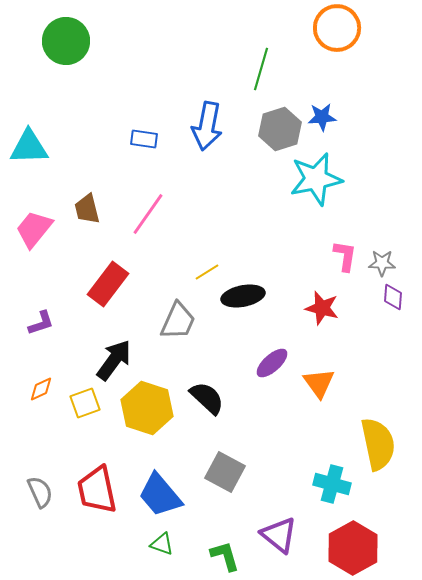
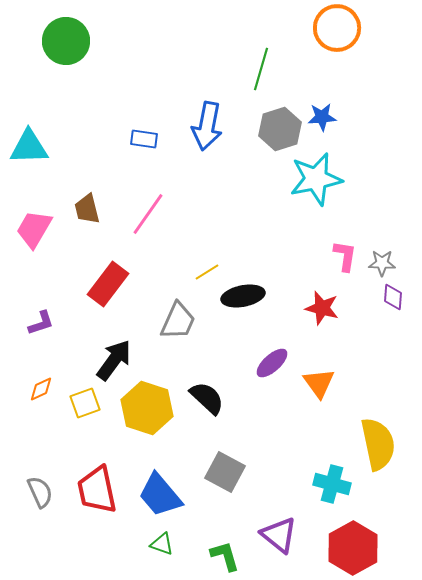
pink trapezoid: rotated 9 degrees counterclockwise
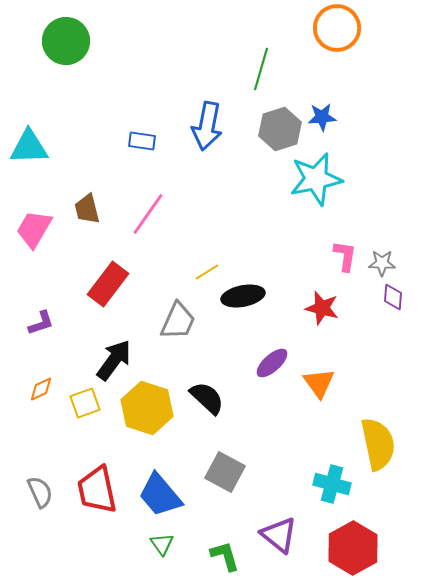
blue rectangle: moved 2 px left, 2 px down
green triangle: rotated 35 degrees clockwise
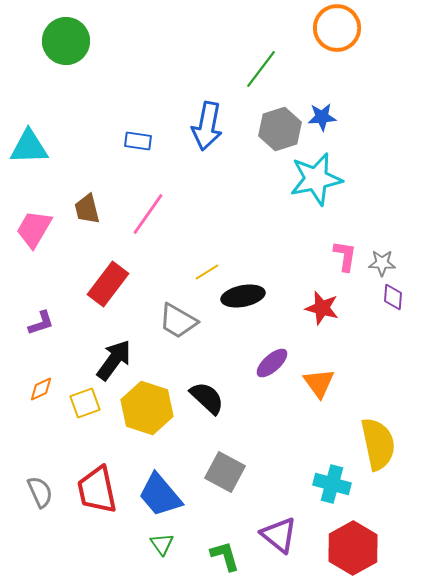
green line: rotated 21 degrees clockwise
blue rectangle: moved 4 px left
gray trapezoid: rotated 96 degrees clockwise
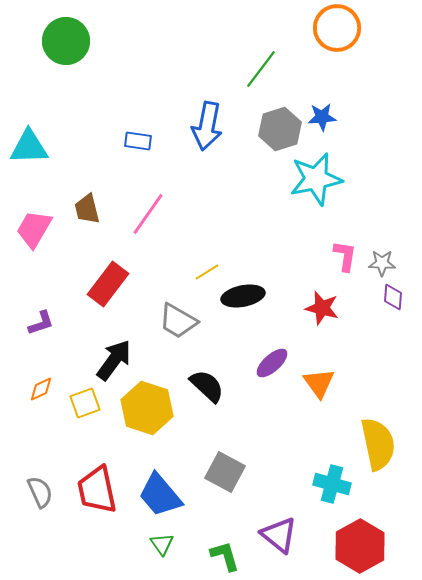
black semicircle: moved 12 px up
red hexagon: moved 7 px right, 2 px up
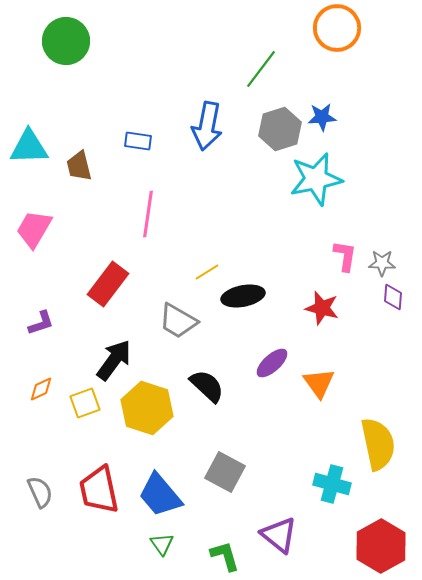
brown trapezoid: moved 8 px left, 43 px up
pink line: rotated 27 degrees counterclockwise
red trapezoid: moved 2 px right
red hexagon: moved 21 px right
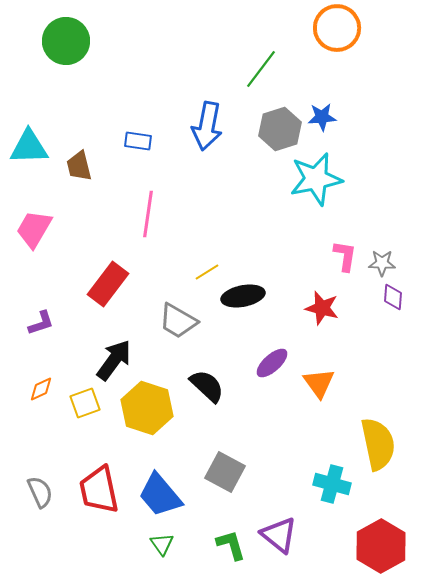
green L-shape: moved 6 px right, 11 px up
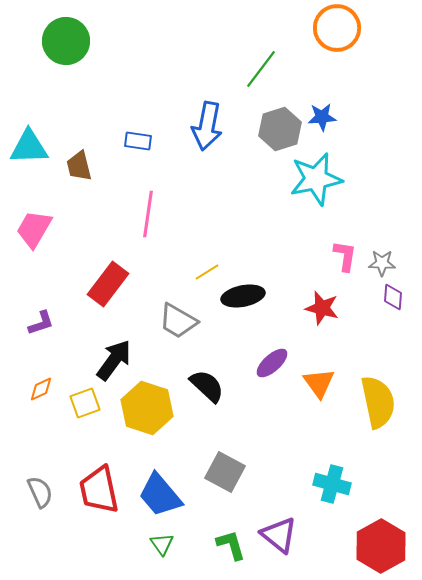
yellow semicircle: moved 42 px up
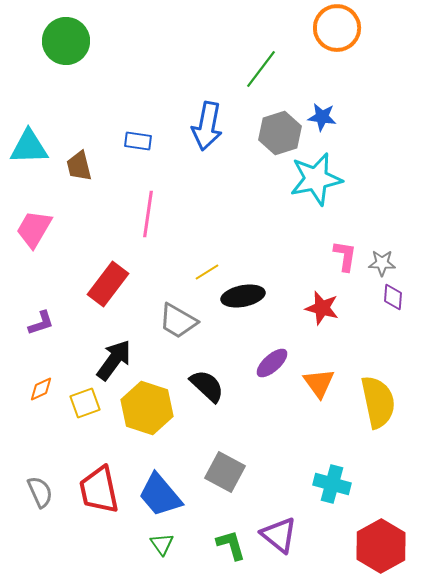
blue star: rotated 12 degrees clockwise
gray hexagon: moved 4 px down
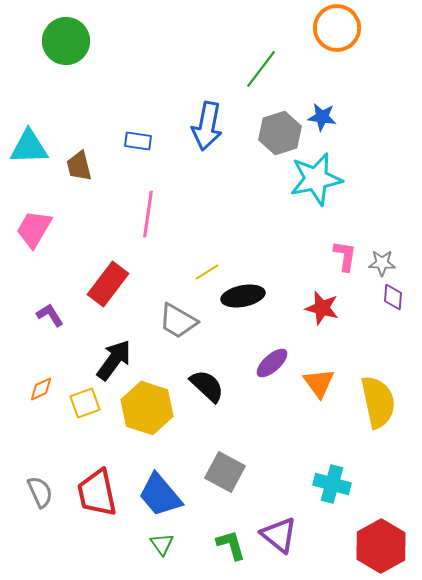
purple L-shape: moved 9 px right, 8 px up; rotated 104 degrees counterclockwise
red trapezoid: moved 2 px left, 3 px down
